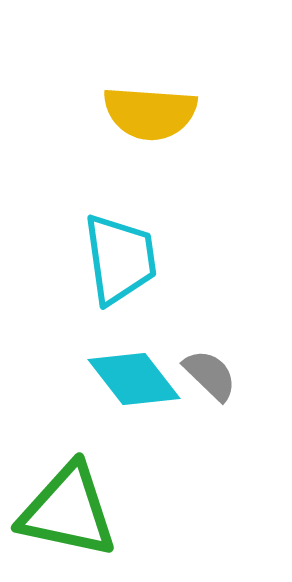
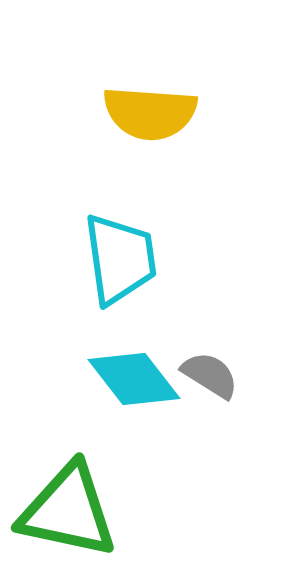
gray semicircle: rotated 12 degrees counterclockwise
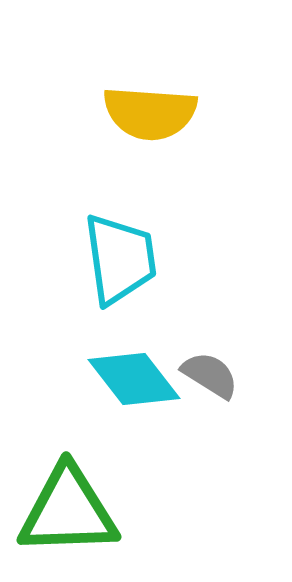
green triangle: rotated 14 degrees counterclockwise
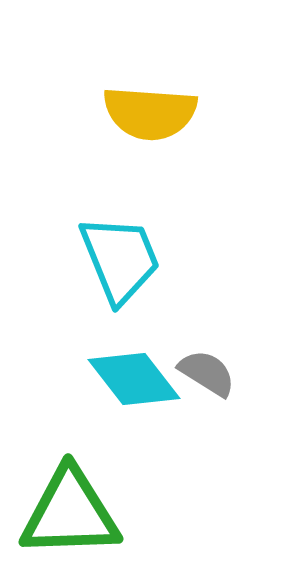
cyan trapezoid: rotated 14 degrees counterclockwise
gray semicircle: moved 3 px left, 2 px up
green triangle: moved 2 px right, 2 px down
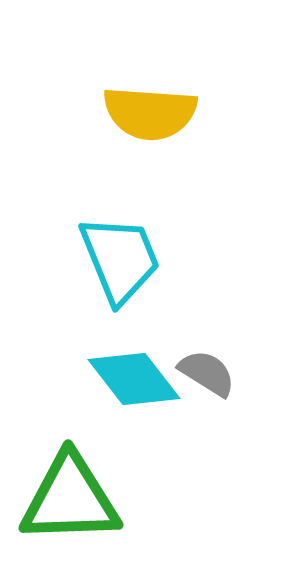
green triangle: moved 14 px up
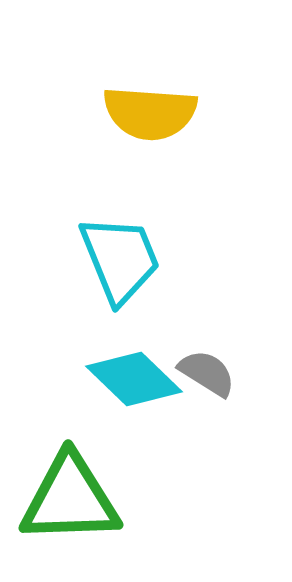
cyan diamond: rotated 8 degrees counterclockwise
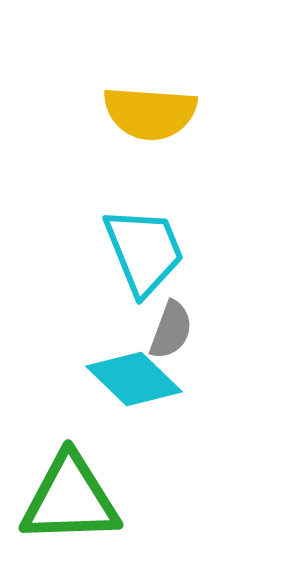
cyan trapezoid: moved 24 px right, 8 px up
gray semicircle: moved 36 px left, 43 px up; rotated 78 degrees clockwise
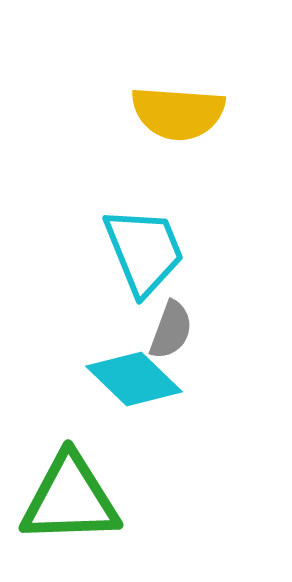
yellow semicircle: moved 28 px right
